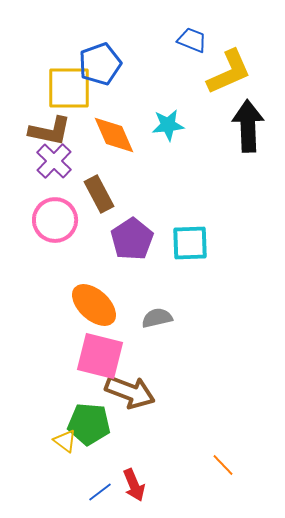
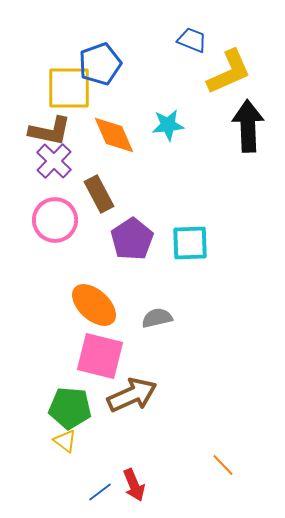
brown arrow: moved 2 px right, 3 px down; rotated 45 degrees counterclockwise
green pentagon: moved 19 px left, 16 px up
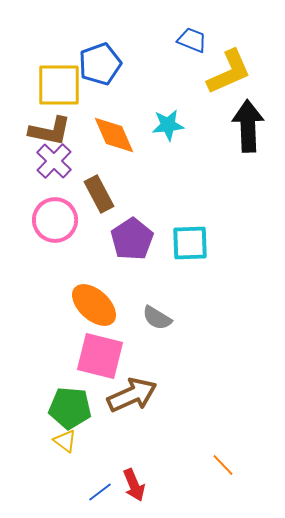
yellow square: moved 10 px left, 3 px up
gray semicircle: rotated 136 degrees counterclockwise
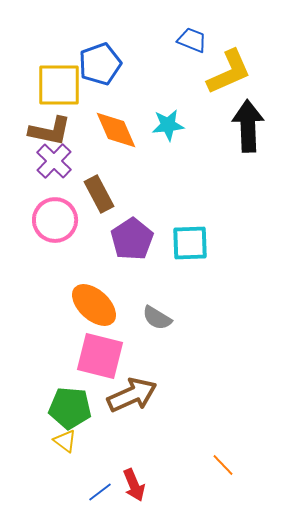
orange diamond: moved 2 px right, 5 px up
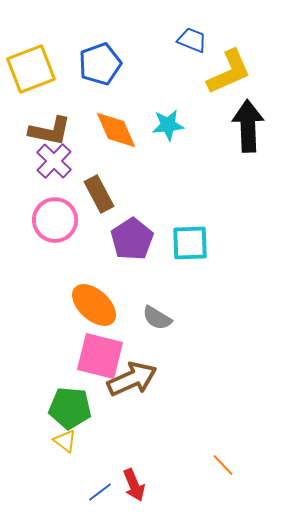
yellow square: moved 28 px left, 16 px up; rotated 21 degrees counterclockwise
brown arrow: moved 16 px up
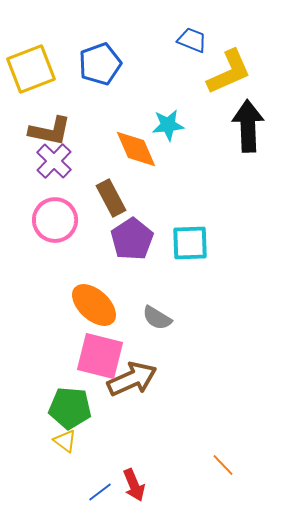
orange diamond: moved 20 px right, 19 px down
brown rectangle: moved 12 px right, 4 px down
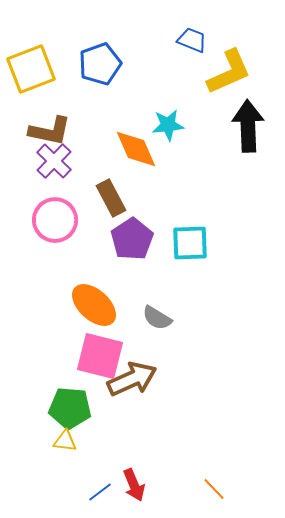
yellow triangle: rotated 30 degrees counterclockwise
orange line: moved 9 px left, 24 px down
